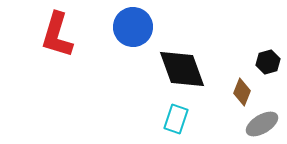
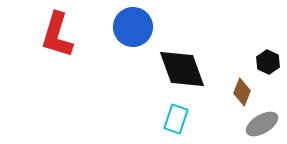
black hexagon: rotated 20 degrees counterclockwise
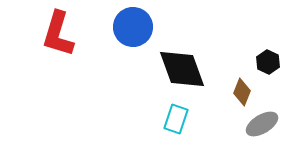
red L-shape: moved 1 px right, 1 px up
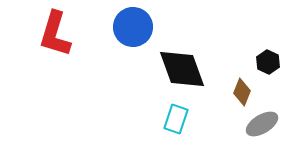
red L-shape: moved 3 px left
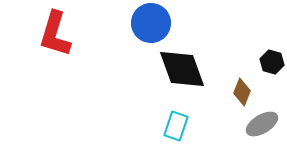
blue circle: moved 18 px right, 4 px up
black hexagon: moved 4 px right; rotated 10 degrees counterclockwise
cyan rectangle: moved 7 px down
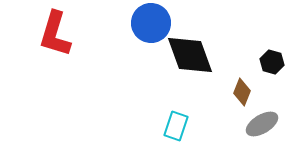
black diamond: moved 8 px right, 14 px up
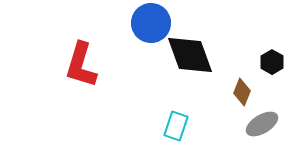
red L-shape: moved 26 px right, 31 px down
black hexagon: rotated 15 degrees clockwise
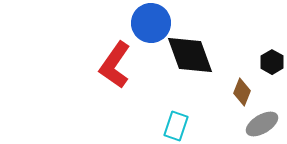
red L-shape: moved 34 px right; rotated 18 degrees clockwise
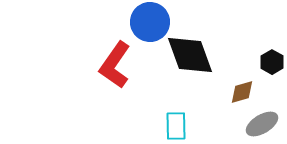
blue circle: moved 1 px left, 1 px up
brown diamond: rotated 52 degrees clockwise
cyan rectangle: rotated 20 degrees counterclockwise
